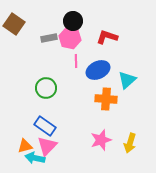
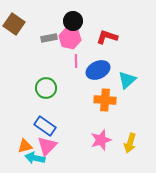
orange cross: moved 1 px left, 1 px down
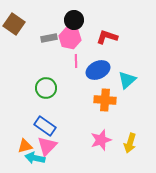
black circle: moved 1 px right, 1 px up
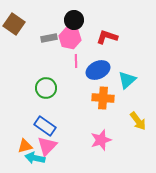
orange cross: moved 2 px left, 2 px up
yellow arrow: moved 8 px right, 22 px up; rotated 54 degrees counterclockwise
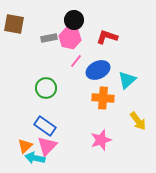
brown square: rotated 25 degrees counterclockwise
pink line: rotated 40 degrees clockwise
orange triangle: rotated 28 degrees counterclockwise
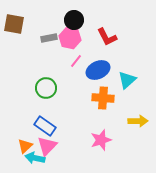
red L-shape: rotated 135 degrees counterclockwise
yellow arrow: rotated 54 degrees counterclockwise
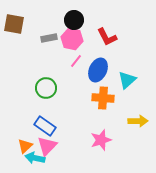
pink hexagon: moved 2 px right, 1 px down
blue ellipse: rotated 40 degrees counterclockwise
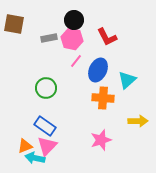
orange triangle: rotated 21 degrees clockwise
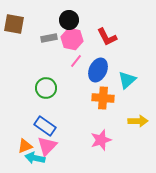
black circle: moved 5 px left
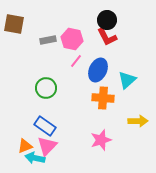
black circle: moved 38 px right
gray rectangle: moved 1 px left, 2 px down
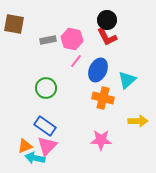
orange cross: rotated 10 degrees clockwise
pink star: rotated 20 degrees clockwise
